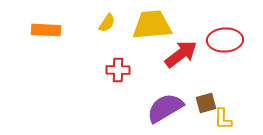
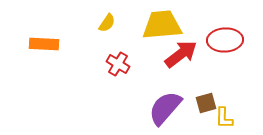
yellow trapezoid: moved 10 px right
orange rectangle: moved 2 px left, 14 px down
red cross: moved 6 px up; rotated 30 degrees clockwise
purple semicircle: rotated 18 degrees counterclockwise
yellow L-shape: moved 1 px right, 1 px up
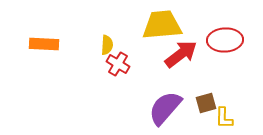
yellow semicircle: moved 22 px down; rotated 30 degrees counterclockwise
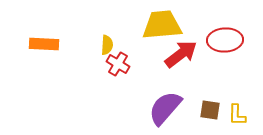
brown square: moved 4 px right, 7 px down; rotated 25 degrees clockwise
yellow L-shape: moved 13 px right, 3 px up
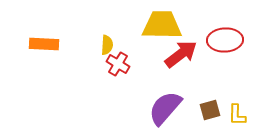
yellow trapezoid: rotated 6 degrees clockwise
brown square: rotated 25 degrees counterclockwise
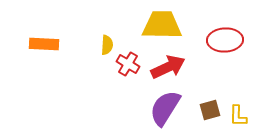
red arrow: moved 13 px left, 13 px down; rotated 12 degrees clockwise
red cross: moved 10 px right
purple semicircle: rotated 9 degrees counterclockwise
yellow L-shape: moved 1 px right, 1 px down
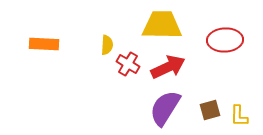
yellow L-shape: moved 1 px right
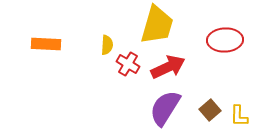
yellow trapezoid: moved 5 px left; rotated 105 degrees clockwise
orange rectangle: moved 2 px right
brown square: rotated 25 degrees counterclockwise
